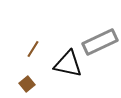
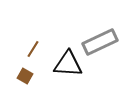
black triangle: rotated 8 degrees counterclockwise
brown square: moved 2 px left, 8 px up; rotated 21 degrees counterclockwise
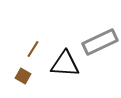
black triangle: moved 3 px left
brown square: moved 2 px left
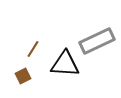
gray rectangle: moved 3 px left, 1 px up
brown square: rotated 35 degrees clockwise
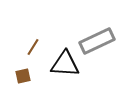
brown line: moved 2 px up
brown square: rotated 14 degrees clockwise
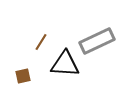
brown line: moved 8 px right, 5 px up
